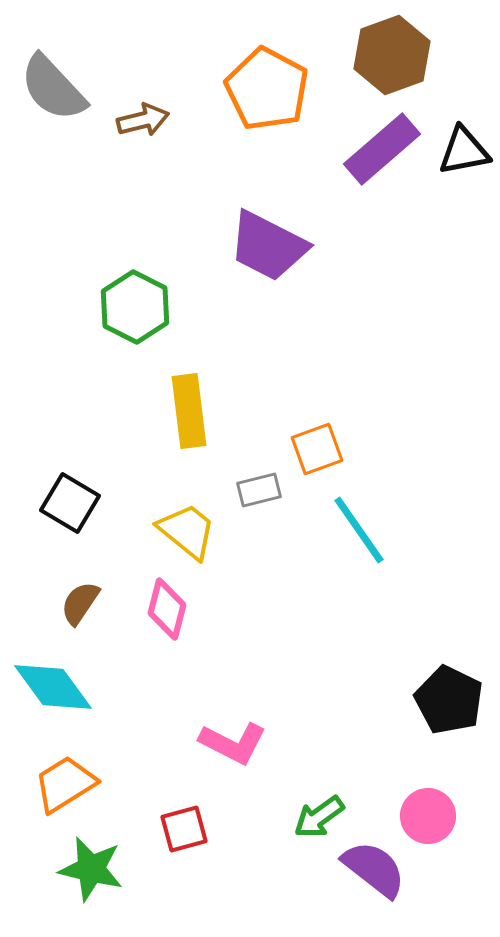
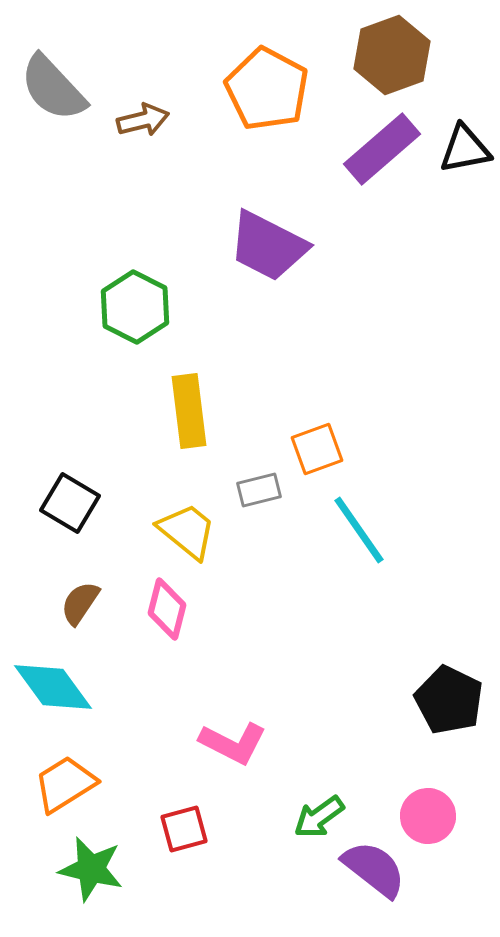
black triangle: moved 1 px right, 2 px up
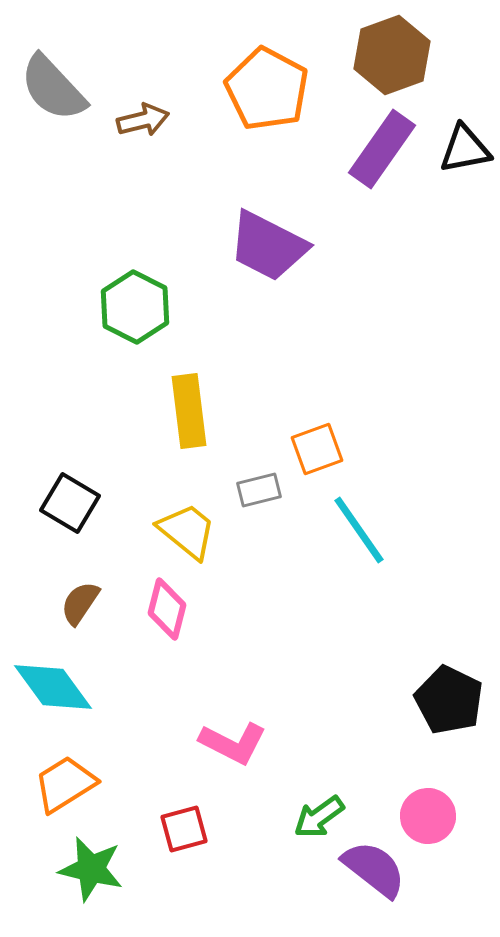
purple rectangle: rotated 14 degrees counterclockwise
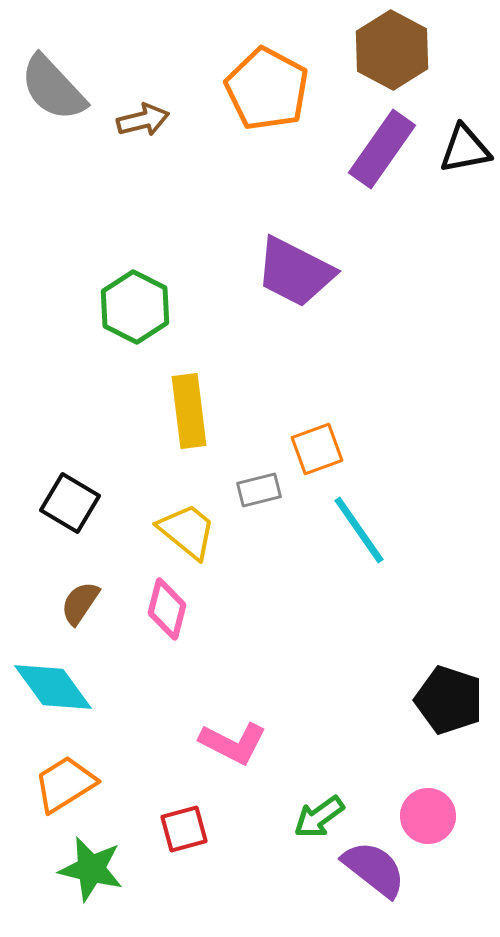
brown hexagon: moved 5 px up; rotated 12 degrees counterclockwise
purple trapezoid: moved 27 px right, 26 px down
black pentagon: rotated 8 degrees counterclockwise
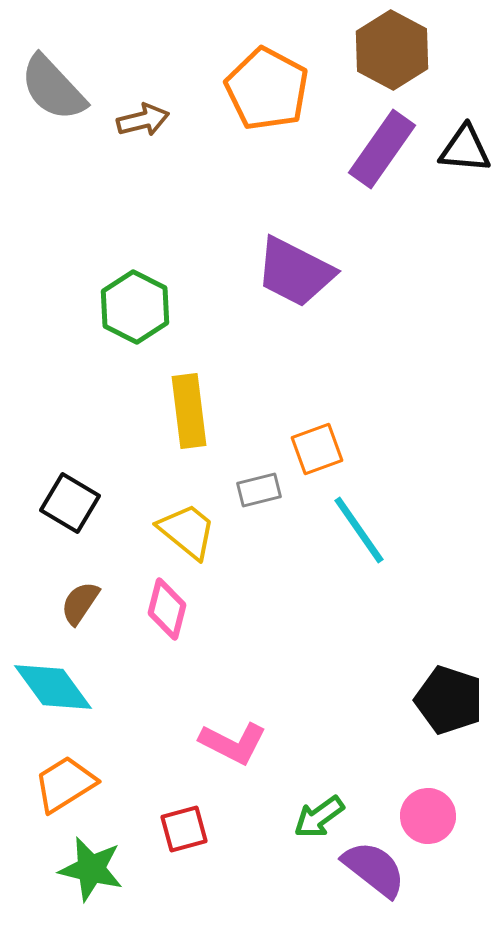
black triangle: rotated 16 degrees clockwise
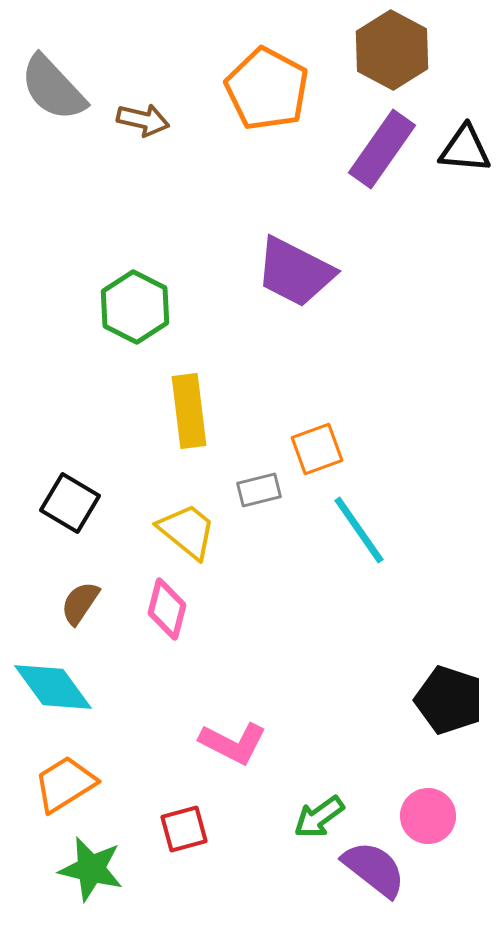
brown arrow: rotated 27 degrees clockwise
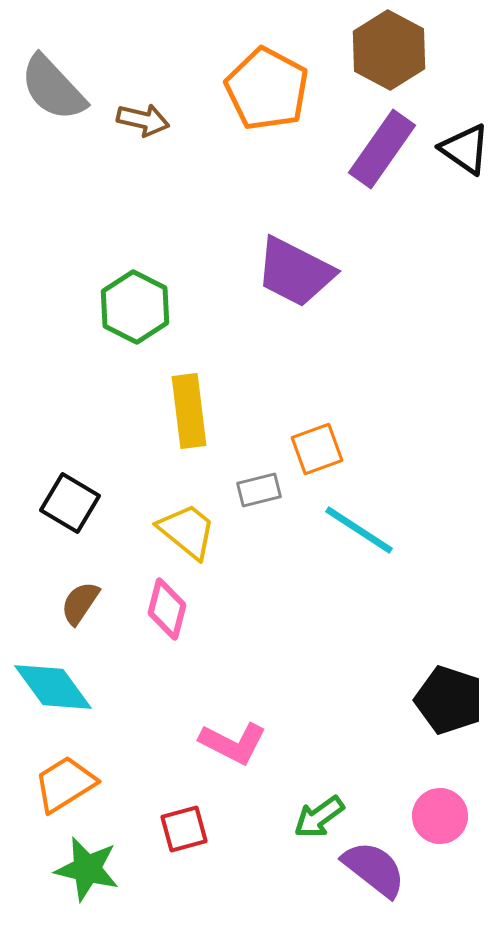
brown hexagon: moved 3 px left
black triangle: rotated 30 degrees clockwise
cyan line: rotated 22 degrees counterclockwise
pink circle: moved 12 px right
green star: moved 4 px left
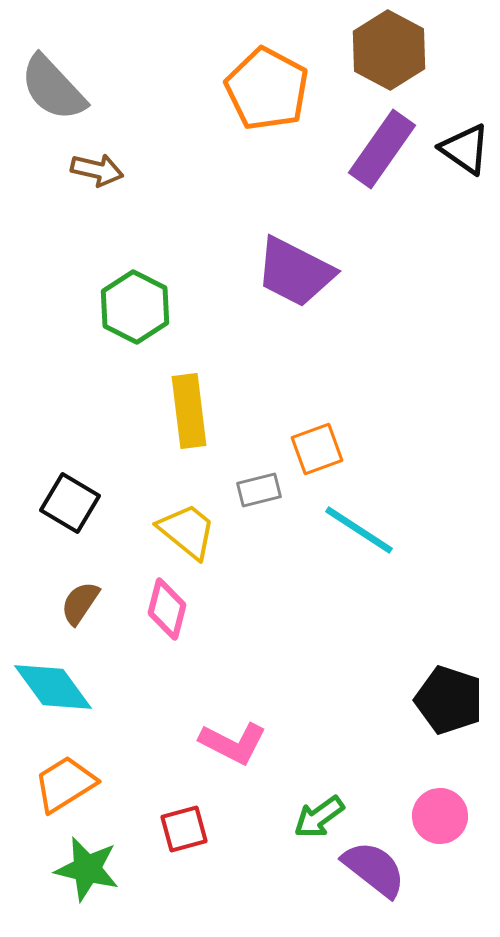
brown arrow: moved 46 px left, 50 px down
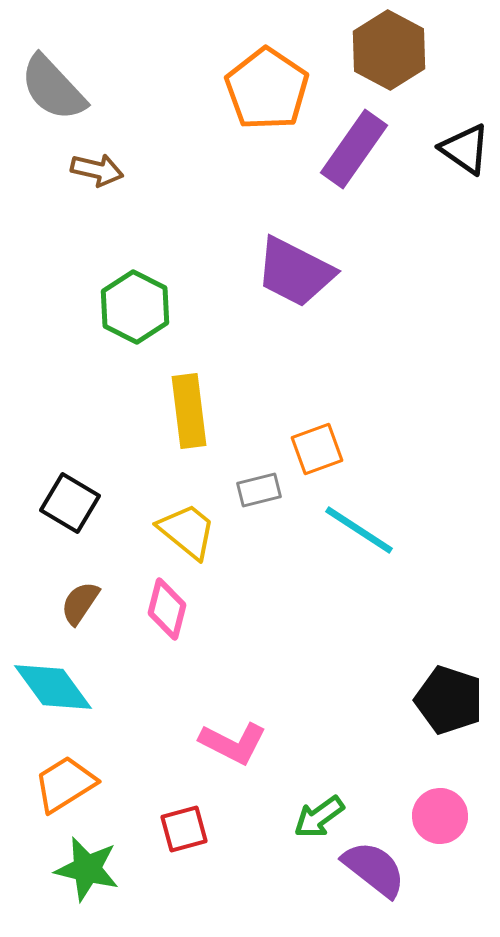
orange pentagon: rotated 6 degrees clockwise
purple rectangle: moved 28 px left
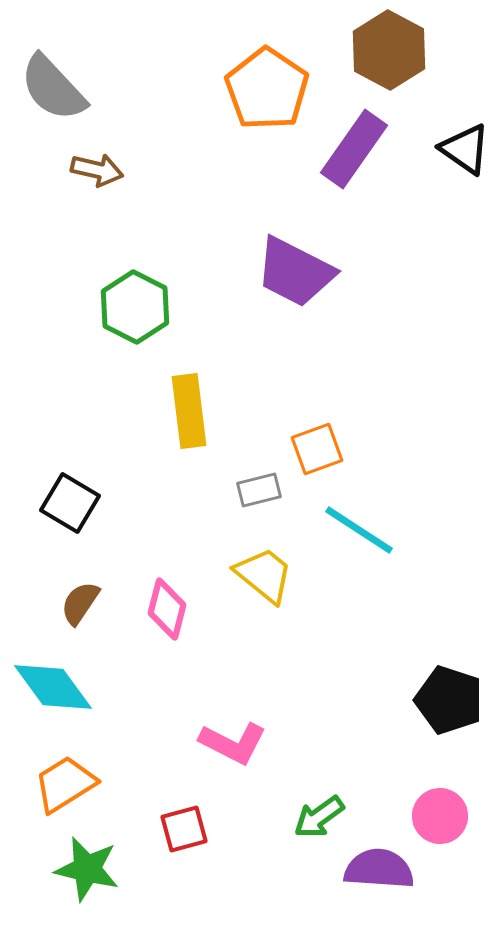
yellow trapezoid: moved 77 px right, 44 px down
purple semicircle: moved 5 px right; rotated 34 degrees counterclockwise
